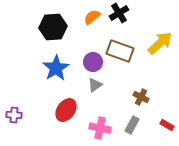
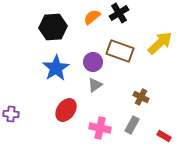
purple cross: moved 3 px left, 1 px up
red rectangle: moved 3 px left, 11 px down
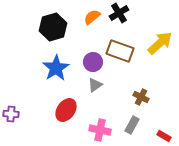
black hexagon: rotated 12 degrees counterclockwise
pink cross: moved 2 px down
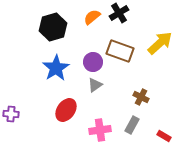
pink cross: rotated 20 degrees counterclockwise
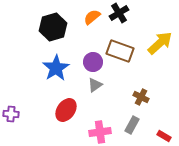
pink cross: moved 2 px down
